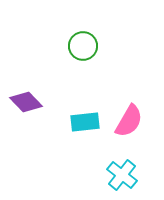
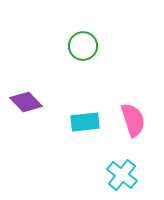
pink semicircle: moved 4 px right, 1 px up; rotated 48 degrees counterclockwise
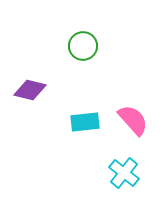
purple diamond: moved 4 px right, 12 px up; rotated 32 degrees counterclockwise
pink semicircle: rotated 24 degrees counterclockwise
cyan cross: moved 2 px right, 2 px up
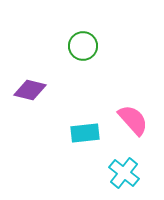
cyan rectangle: moved 11 px down
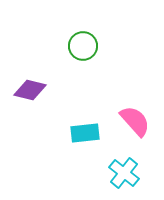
pink semicircle: moved 2 px right, 1 px down
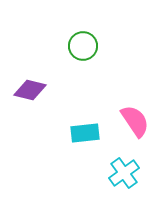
pink semicircle: rotated 8 degrees clockwise
cyan cross: rotated 16 degrees clockwise
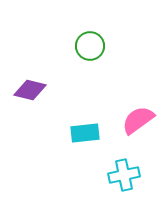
green circle: moved 7 px right
pink semicircle: moved 3 px right, 1 px up; rotated 92 degrees counterclockwise
cyan cross: moved 2 px down; rotated 24 degrees clockwise
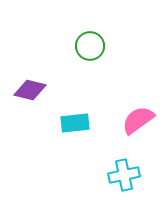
cyan rectangle: moved 10 px left, 10 px up
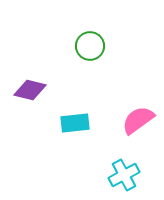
cyan cross: rotated 16 degrees counterclockwise
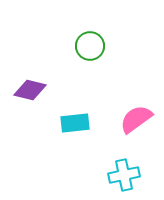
pink semicircle: moved 2 px left, 1 px up
cyan cross: rotated 16 degrees clockwise
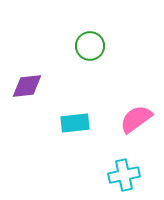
purple diamond: moved 3 px left, 4 px up; rotated 20 degrees counterclockwise
